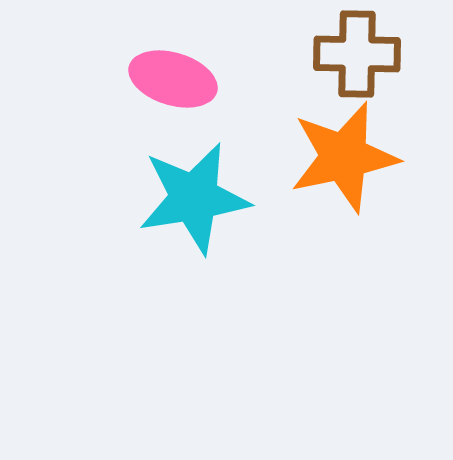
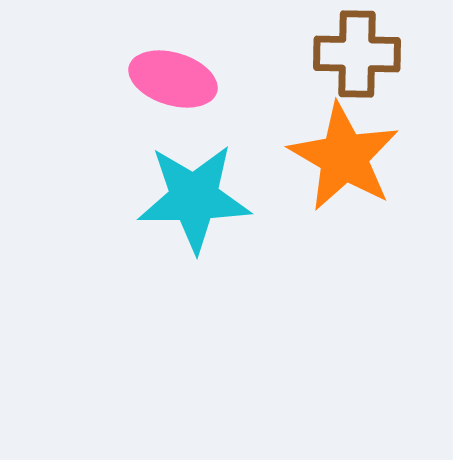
orange star: rotated 30 degrees counterclockwise
cyan star: rotated 8 degrees clockwise
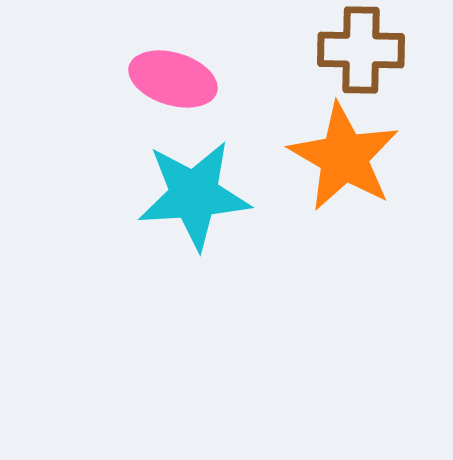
brown cross: moved 4 px right, 4 px up
cyan star: moved 3 px up; rotated 3 degrees counterclockwise
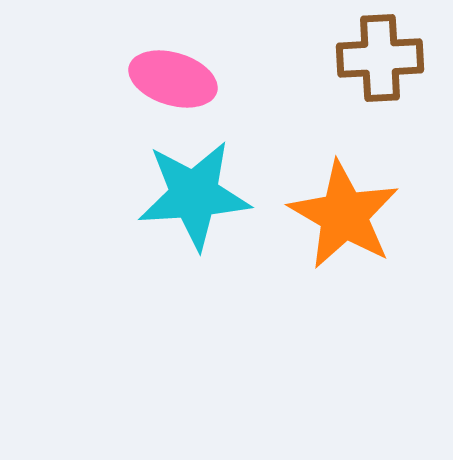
brown cross: moved 19 px right, 8 px down; rotated 4 degrees counterclockwise
orange star: moved 58 px down
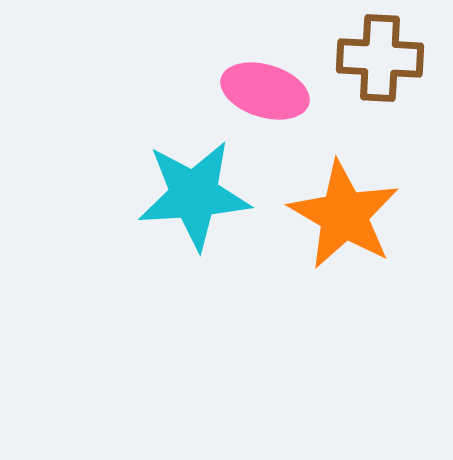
brown cross: rotated 6 degrees clockwise
pink ellipse: moved 92 px right, 12 px down
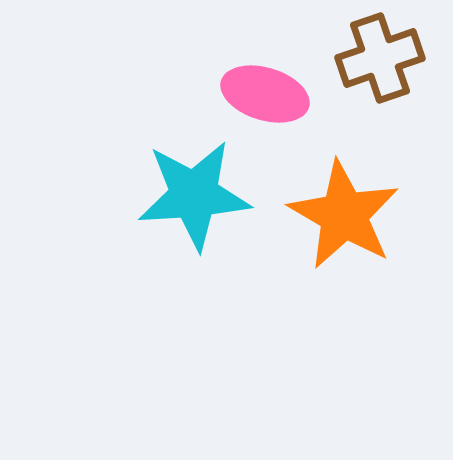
brown cross: rotated 22 degrees counterclockwise
pink ellipse: moved 3 px down
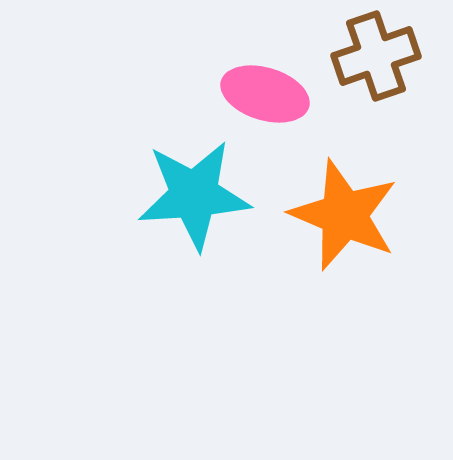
brown cross: moved 4 px left, 2 px up
orange star: rotated 7 degrees counterclockwise
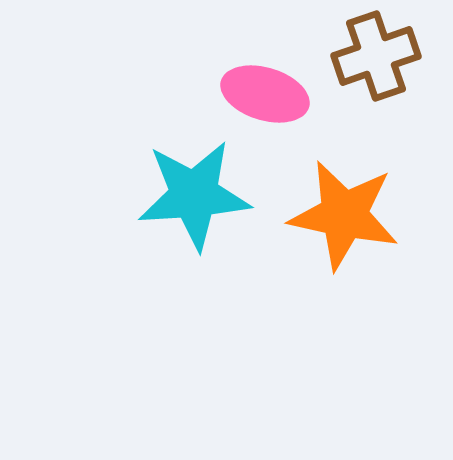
orange star: rotated 11 degrees counterclockwise
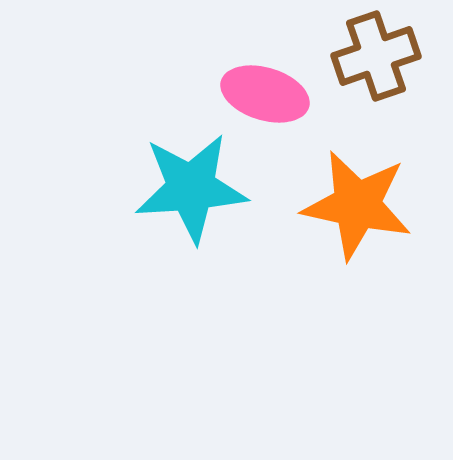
cyan star: moved 3 px left, 7 px up
orange star: moved 13 px right, 10 px up
